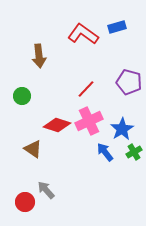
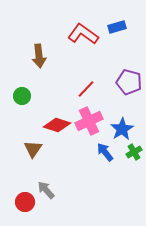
brown triangle: rotated 30 degrees clockwise
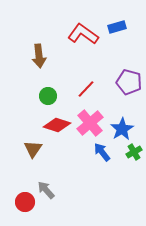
green circle: moved 26 px right
pink cross: moved 1 px right, 2 px down; rotated 16 degrees counterclockwise
blue arrow: moved 3 px left
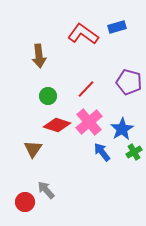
pink cross: moved 1 px left, 1 px up
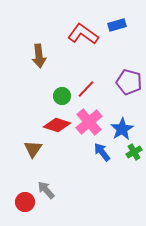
blue rectangle: moved 2 px up
green circle: moved 14 px right
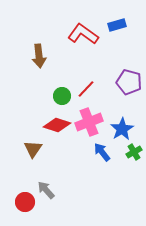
pink cross: rotated 20 degrees clockwise
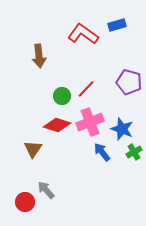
pink cross: moved 1 px right
blue star: rotated 20 degrees counterclockwise
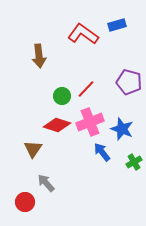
green cross: moved 10 px down
gray arrow: moved 7 px up
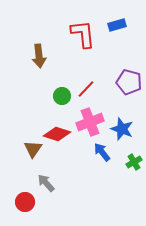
red L-shape: rotated 48 degrees clockwise
red diamond: moved 9 px down
